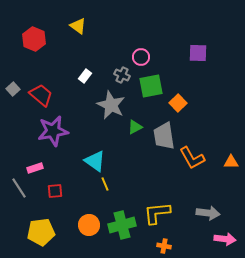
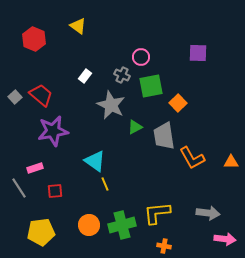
gray square: moved 2 px right, 8 px down
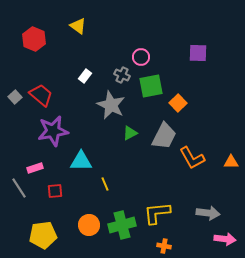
green triangle: moved 5 px left, 6 px down
gray trapezoid: rotated 144 degrees counterclockwise
cyan triangle: moved 14 px left; rotated 35 degrees counterclockwise
yellow pentagon: moved 2 px right, 3 px down
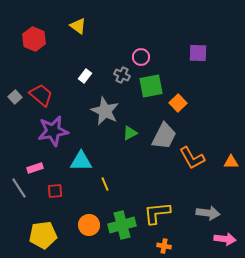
gray star: moved 6 px left, 6 px down
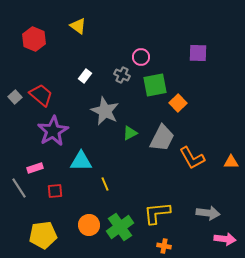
green square: moved 4 px right, 1 px up
purple star: rotated 20 degrees counterclockwise
gray trapezoid: moved 2 px left, 2 px down
green cross: moved 2 px left, 2 px down; rotated 20 degrees counterclockwise
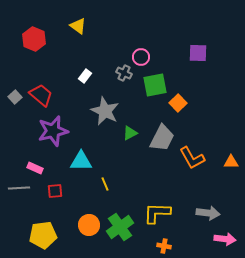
gray cross: moved 2 px right, 2 px up
purple star: rotated 16 degrees clockwise
pink rectangle: rotated 42 degrees clockwise
gray line: rotated 60 degrees counterclockwise
yellow L-shape: rotated 8 degrees clockwise
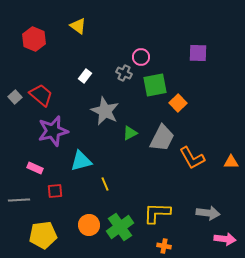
cyan triangle: rotated 15 degrees counterclockwise
gray line: moved 12 px down
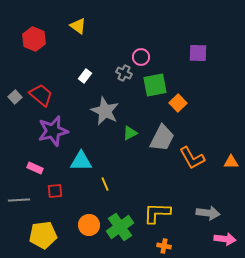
cyan triangle: rotated 15 degrees clockwise
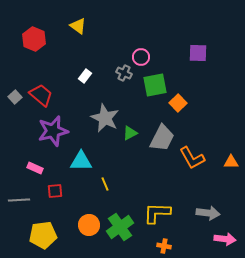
gray star: moved 7 px down
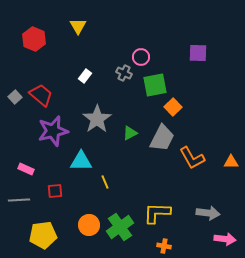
yellow triangle: rotated 24 degrees clockwise
orange square: moved 5 px left, 4 px down
gray star: moved 8 px left, 1 px down; rotated 12 degrees clockwise
pink rectangle: moved 9 px left, 1 px down
yellow line: moved 2 px up
